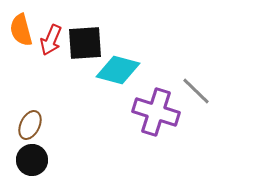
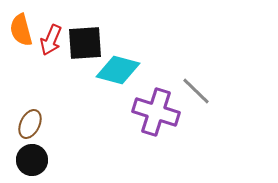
brown ellipse: moved 1 px up
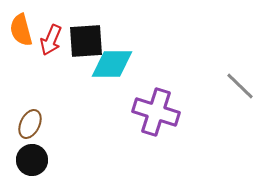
black square: moved 1 px right, 2 px up
cyan diamond: moved 6 px left, 6 px up; rotated 15 degrees counterclockwise
gray line: moved 44 px right, 5 px up
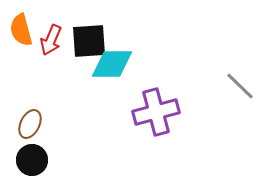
black square: moved 3 px right
purple cross: rotated 33 degrees counterclockwise
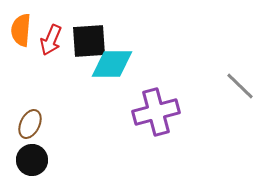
orange semicircle: rotated 20 degrees clockwise
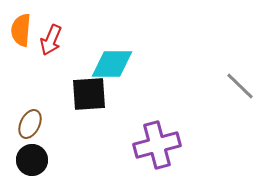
black square: moved 53 px down
purple cross: moved 1 px right, 33 px down
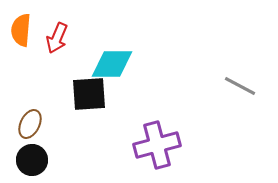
red arrow: moved 6 px right, 2 px up
gray line: rotated 16 degrees counterclockwise
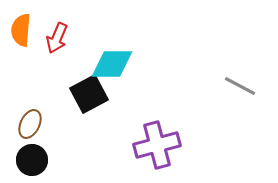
black square: rotated 24 degrees counterclockwise
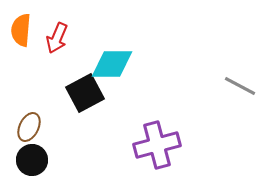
black square: moved 4 px left, 1 px up
brown ellipse: moved 1 px left, 3 px down
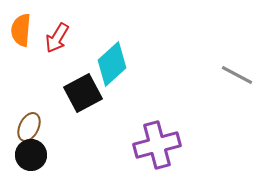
red arrow: rotated 8 degrees clockwise
cyan diamond: rotated 42 degrees counterclockwise
gray line: moved 3 px left, 11 px up
black square: moved 2 px left
black circle: moved 1 px left, 5 px up
